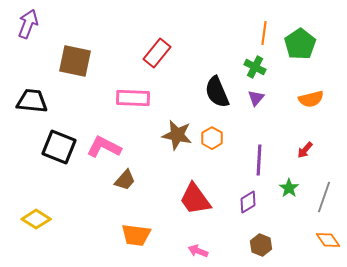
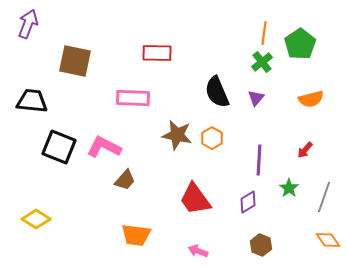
red rectangle: rotated 52 degrees clockwise
green cross: moved 7 px right, 5 px up; rotated 25 degrees clockwise
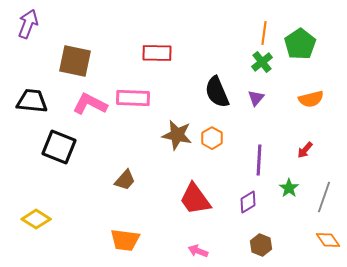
pink L-shape: moved 14 px left, 43 px up
orange trapezoid: moved 11 px left, 5 px down
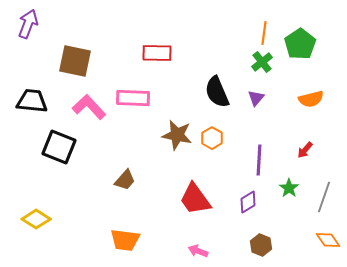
pink L-shape: moved 1 px left, 3 px down; rotated 20 degrees clockwise
